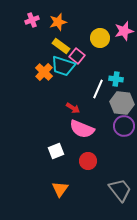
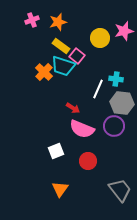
purple circle: moved 10 px left
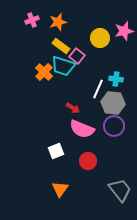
gray hexagon: moved 9 px left
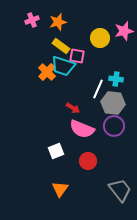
pink square: rotated 28 degrees counterclockwise
orange cross: moved 3 px right
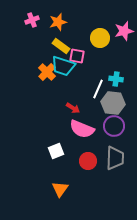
gray trapezoid: moved 5 px left, 32 px up; rotated 40 degrees clockwise
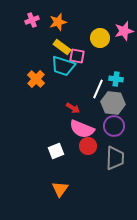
yellow rectangle: moved 1 px right, 1 px down
orange cross: moved 11 px left, 7 px down
red circle: moved 15 px up
